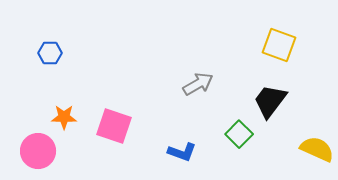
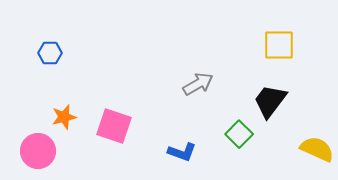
yellow square: rotated 20 degrees counterclockwise
orange star: rotated 15 degrees counterclockwise
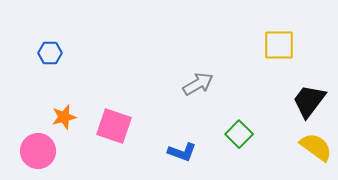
black trapezoid: moved 39 px right
yellow semicircle: moved 1 px left, 2 px up; rotated 12 degrees clockwise
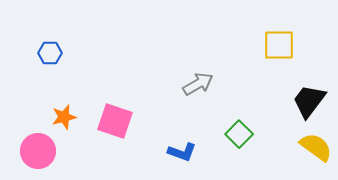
pink square: moved 1 px right, 5 px up
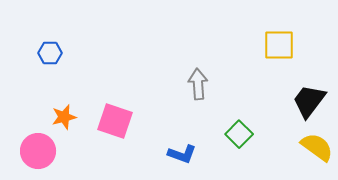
gray arrow: rotated 64 degrees counterclockwise
yellow semicircle: moved 1 px right
blue L-shape: moved 2 px down
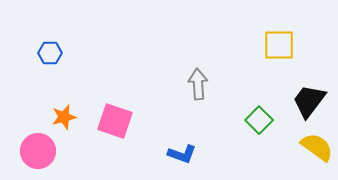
green square: moved 20 px right, 14 px up
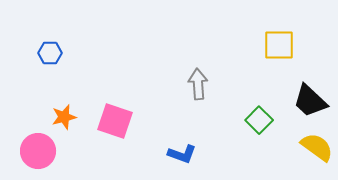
black trapezoid: moved 1 px right; rotated 84 degrees counterclockwise
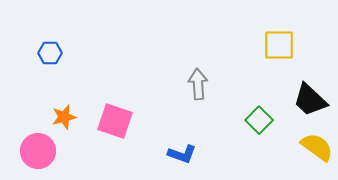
black trapezoid: moved 1 px up
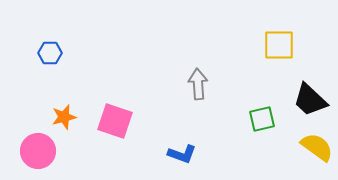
green square: moved 3 px right, 1 px up; rotated 32 degrees clockwise
